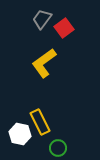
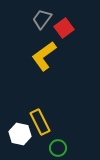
yellow L-shape: moved 7 px up
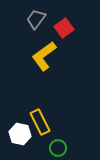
gray trapezoid: moved 6 px left
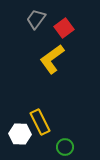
yellow L-shape: moved 8 px right, 3 px down
white hexagon: rotated 10 degrees counterclockwise
green circle: moved 7 px right, 1 px up
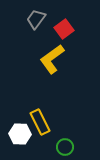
red square: moved 1 px down
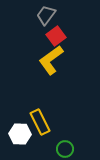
gray trapezoid: moved 10 px right, 4 px up
red square: moved 8 px left, 7 px down
yellow L-shape: moved 1 px left, 1 px down
green circle: moved 2 px down
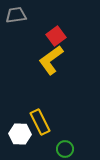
gray trapezoid: moved 30 px left; rotated 45 degrees clockwise
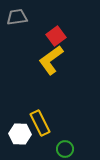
gray trapezoid: moved 1 px right, 2 px down
yellow rectangle: moved 1 px down
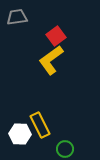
yellow rectangle: moved 2 px down
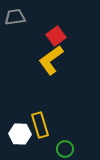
gray trapezoid: moved 2 px left
yellow rectangle: rotated 10 degrees clockwise
